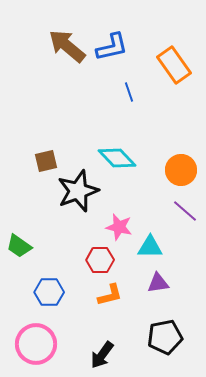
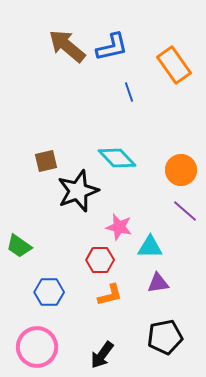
pink circle: moved 1 px right, 3 px down
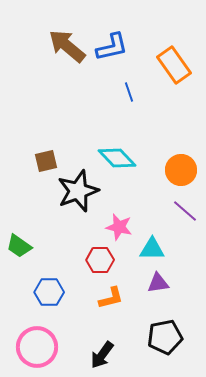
cyan triangle: moved 2 px right, 2 px down
orange L-shape: moved 1 px right, 3 px down
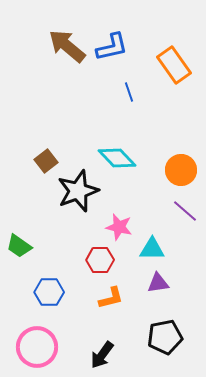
brown square: rotated 25 degrees counterclockwise
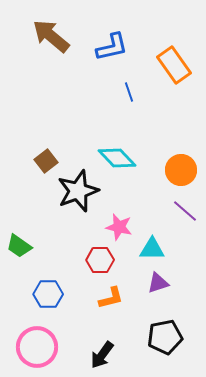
brown arrow: moved 16 px left, 10 px up
purple triangle: rotated 10 degrees counterclockwise
blue hexagon: moved 1 px left, 2 px down
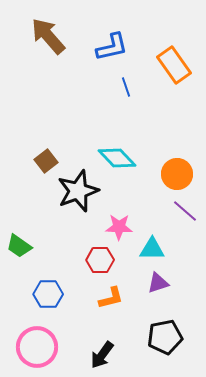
brown arrow: moved 3 px left; rotated 9 degrees clockwise
blue line: moved 3 px left, 5 px up
orange circle: moved 4 px left, 4 px down
pink star: rotated 12 degrees counterclockwise
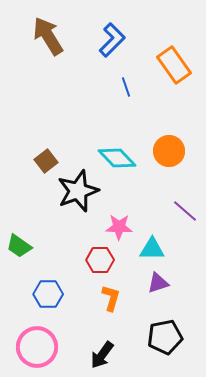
brown arrow: rotated 9 degrees clockwise
blue L-shape: moved 7 px up; rotated 32 degrees counterclockwise
orange circle: moved 8 px left, 23 px up
orange L-shape: rotated 60 degrees counterclockwise
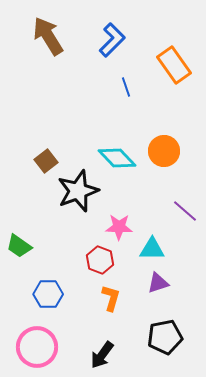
orange circle: moved 5 px left
red hexagon: rotated 20 degrees clockwise
